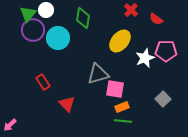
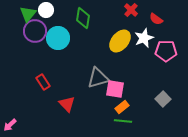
purple circle: moved 2 px right, 1 px down
white star: moved 1 px left, 20 px up
gray triangle: moved 4 px down
orange rectangle: rotated 16 degrees counterclockwise
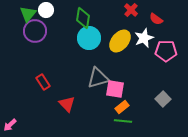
cyan circle: moved 31 px right
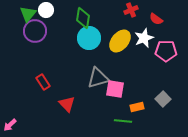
red cross: rotated 24 degrees clockwise
orange rectangle: moved 15 px right; rotated 24 degrees clockwise
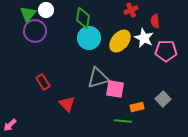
red semicircle: moved 1 px left, 2 px down; rotated 48 degrees clockwise
white star: rotated 24 degrees counterclockwise
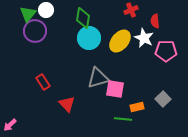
green line: moved 2 px up
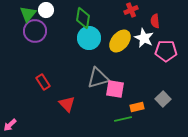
green line: rotated 18 degrees counterclockwise
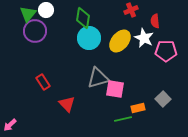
orange rectangle: moved 1 px right, 1 px down
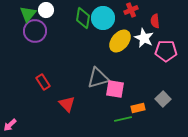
cyan circle: moved 14 px right, 20 px up
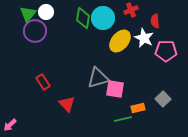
white circle: moved 2 px down
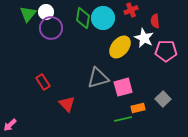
purple circle: moved 16 px right, 3 px up
yellow ellipse: moved 6 px down
pink square: moved 8 px right, 2 px up; rotated 24 degrees counterclockwise
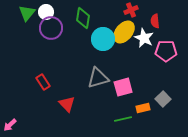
green triangle: moved 1 px left, 1 px up
cyan circle: moved 21 px down
yellow ellipse: moved 4 px right, 15 px up
orange rectangle: moved 5 px right
